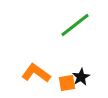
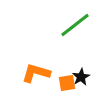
orange L-shape: rotated 20 degrees counterclockwise
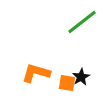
green line: moved 7 px right, 3 px up
orange square: rotated 18 degrees clockwise
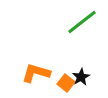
orange square: moved 1 px left; rotated 30 degrees clockwise
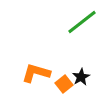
orange square: moved 2 px left, 1 px down; rotated 12 degrees clockwise
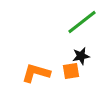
black star: moved 21 px up; rotated 18 degrees clockwise
orange square: moved 7 px right, 13 px up; rotated 30 degrees clockwise
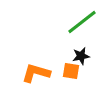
orange square: rotated 18 degrees clockwise
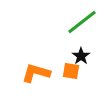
black star: rotated 24 degrees counterclockwise
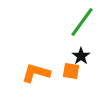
green line: rotated 16 degrees counterclockwise
